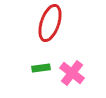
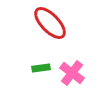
red ellipse: rotated 63 degrees counterclockwise
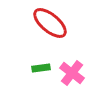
red ellipse: rotated 6 degrees counterclockwise
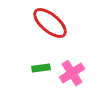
pink cross: rotated 20 degrees clockwise
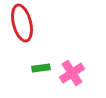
red ellipse: moved 28 px left; rotated 36 degrees clockwise
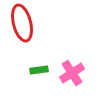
green rectangle: moved 2 px left, 2 px down
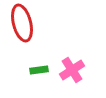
pink cross: moved 3 px up
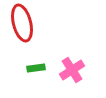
green rectangle: moved 3 px left, 2 px up
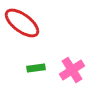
red ellipse: rotated 39 degrees counterclockwise
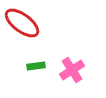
green rectangle: moved 2 px up
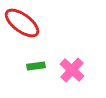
pink cross: rotated 15 degrees counterclockwise
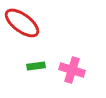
pink cross: rotated 25 degrees counterclockwise
